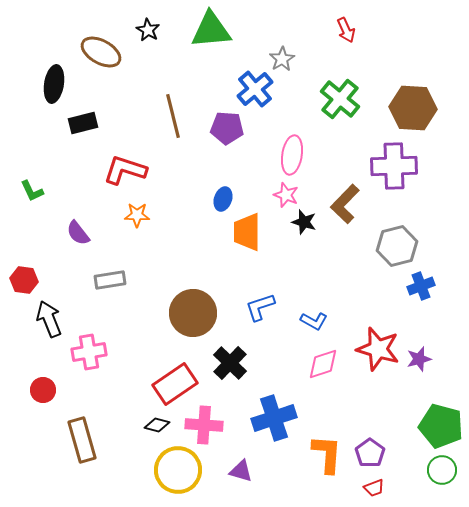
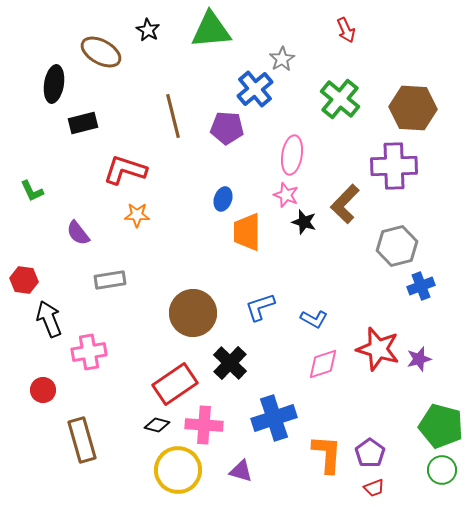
blue L-shape at (314, 321): moved 2 px up
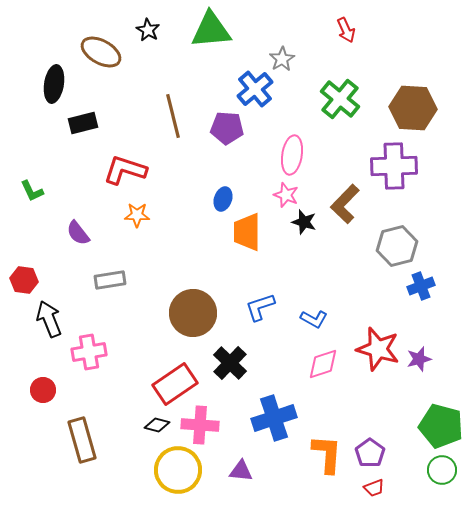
pink cross at (204, 425): moved 4 px left
purple triangle at (241, 471): rotated 10 degrees counterclockwise
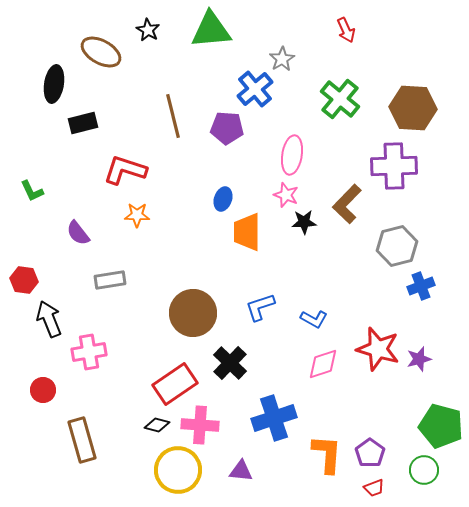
brown L-shape at (345, 204): moved 2 px right
black star at (304, 222): rotated 20 degrees counterclockwise
green circle at (442, 470): moved 18 px left
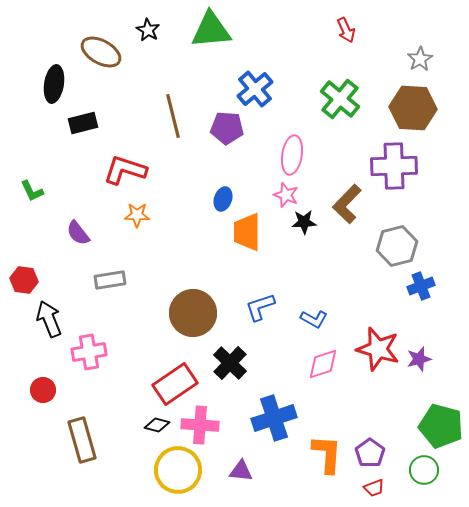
gray star at (282, 59): moved 138 px right
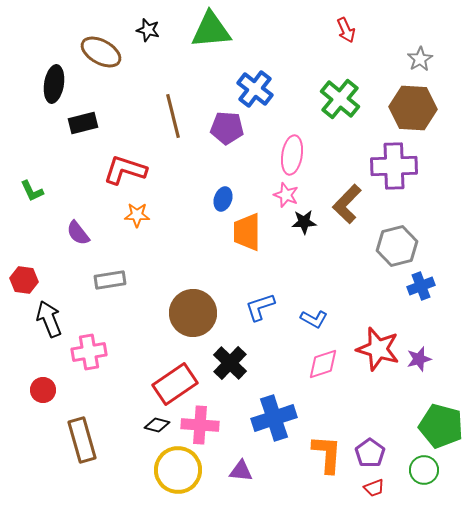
black star at (148, 30): rotated 15 degrees counterclockwise
blue cross at (255, 89): rotated 12 degrees counterclockwise
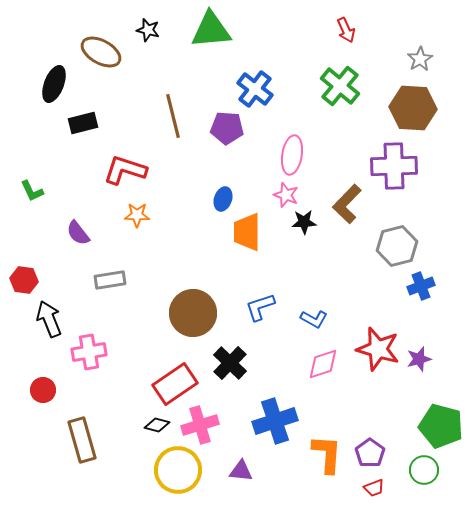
black ellipse at (54, 84): rotated 12 degrees clockwise
green cross at (340, 99): moved 13 px up
blue cross at (274, 418): moved 1 px right, 3 px down
pink cross at (200, 425): rotated 21 degrees counterclockwise
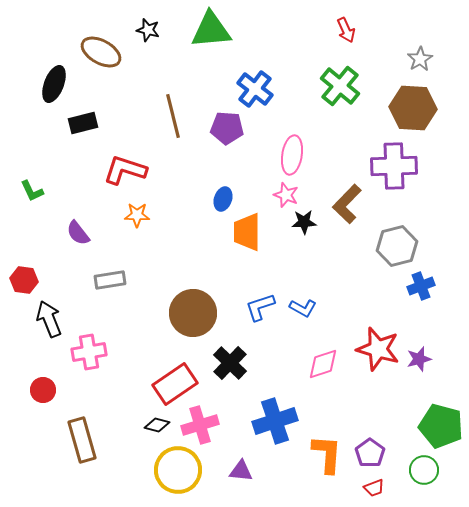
blue L-shape at (314, 319): moved 11 px left, 11 px up
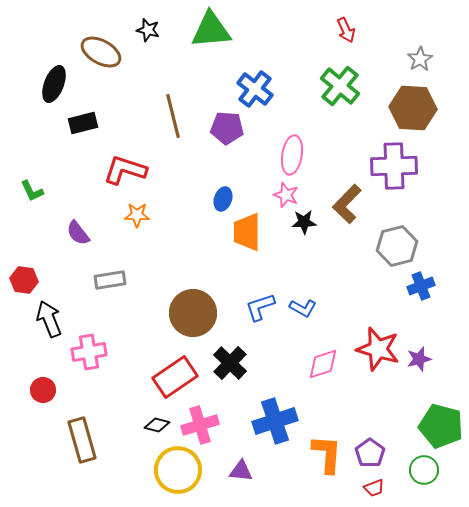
red rectangle at (175, 384): moved 7 px up
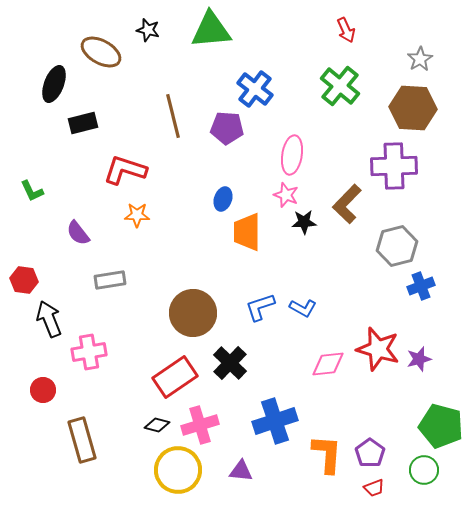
pink diamond at (323, 364): moved 5 px right; rotated 12 degrees clockwise
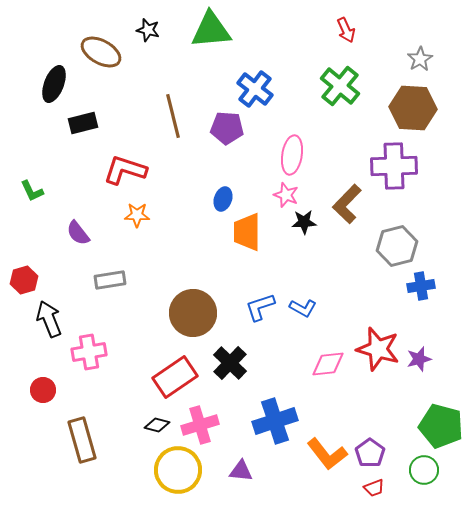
red hexagon at (24, 280): rotated 24 degrees counterclockwise
blue cross at (421, 286): rotated 12 degrees clockwise
orange L-shape at (327, 454): rotated 138 degrees clockwise
